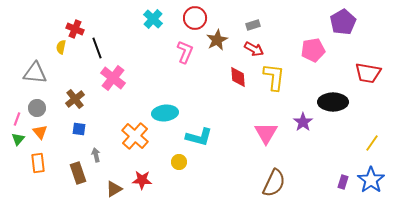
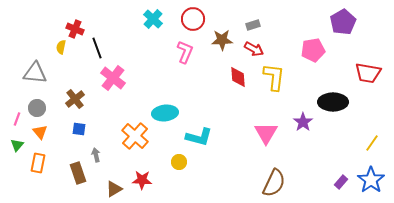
red circle: moved 2 px left, 1 px down
brown star: moved 5 px right; rotated 25 degrees clockwise
green triangle: moved 1 px left, 6 px down
orange rectangle: rotated 18 degrees clockwise
purple rectangle: moved 2 px left; rotated 24 degrees clockwise
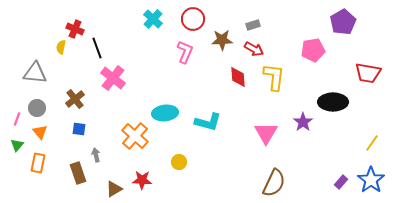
cyan L-shape: moved 9 px right, 15 px up
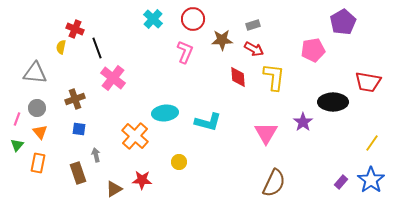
red trapezoid: moved 9 px down
brown cross: rotated 18 degrees clockwise
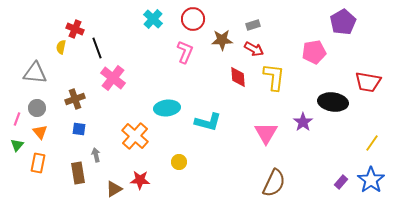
pink pentagon: moved 1 px right, 2 px down
black ellipse: rotated 8 degrees clockwise
cyan ellipse: moved 2 px right, 5 px up
brown rectangle: rotated 10 degrees clockwise
red star: moved 2 px left
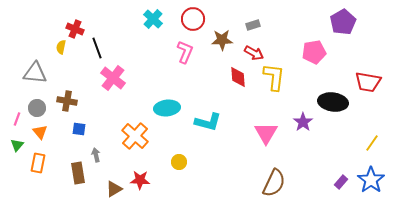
red arrow: moved 4 px down
brown cross: moved 8 px left, 2 px down; rotated 30 degrees clockwise
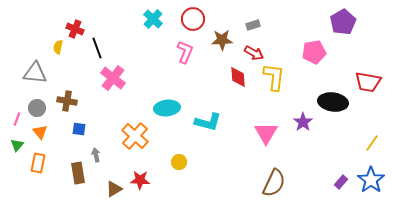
yellow semicircle: moved 3 px left
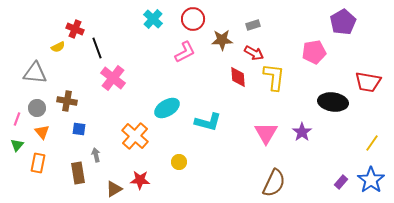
yellow semicircle: rotated 128 degrees counterclockwise
pink L-shape: rotated 40 degrees clockwise
cyan ellipse: rotated 25 degrees counterclockwise
purple star: moved 1 px left, 10 px down
orange triangle: moved 2 px right
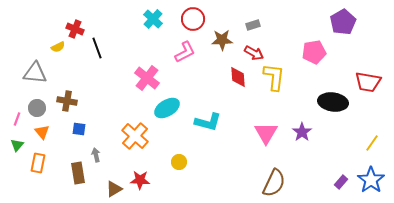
pink cross: moved 34 px right
